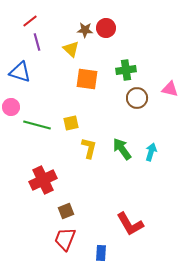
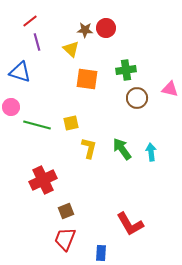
cyan arrow: rotated 24 degrees counterclockwise
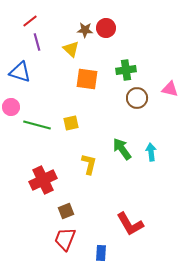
yellow L-shape: moved 16 px down
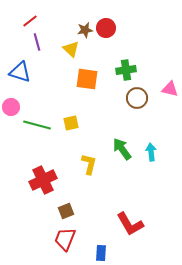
brown star: rotated 14 degrees counterclockwise
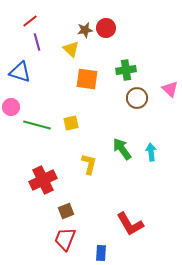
pink triangle: rotated 30 degrees clockwise
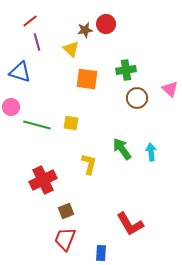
red circle: moved 4 px up
yellow square: rotated 21 degrees clockwise
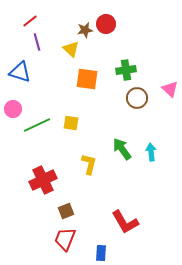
pink circle: moved 2 px right, 2 px down
green line: rotated 40 degrees counterclockwise
red L-shape: moved 5 px left, 2 px up
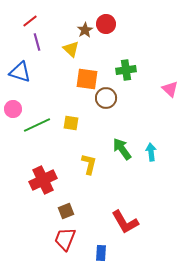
brown star: rotated 21 degrees counterclockwise
brown circle: moved 31 px left
